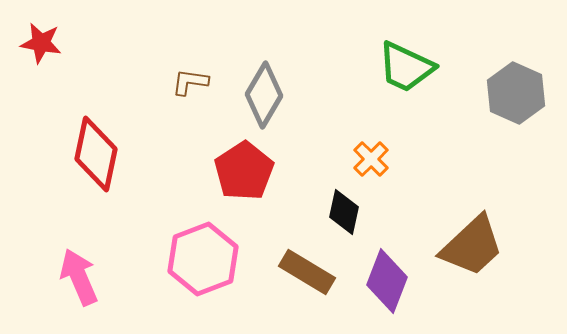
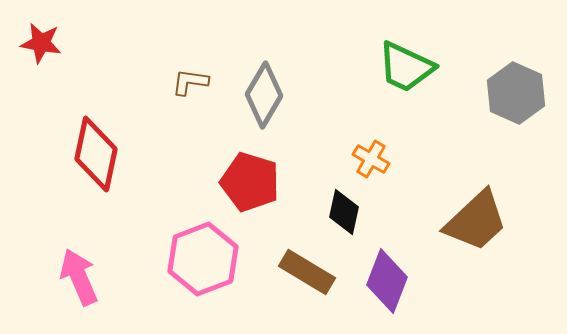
orange cross: rotated 15 degrees counterclockwise
red pentagon: moved 6 px right, 11 px down; rotated 22 degrees counterclockwise
brown trapezoid: moved 4 px right, 25 px up
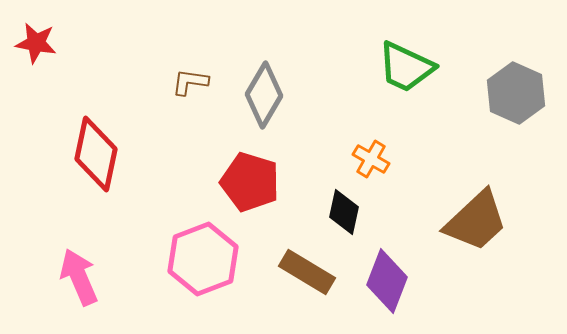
red star: moved 5 px left
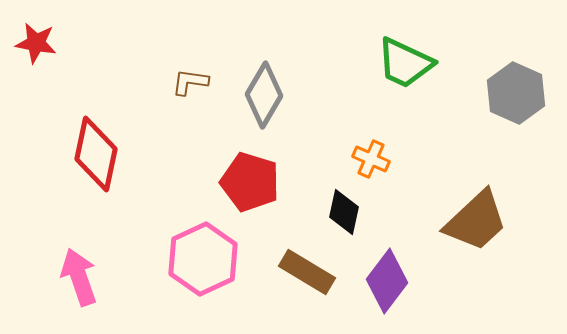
green trapezoid: moved 1 px left, 4 px up
orange cross: rotated 6 degrees counterclockwise
pink hexagon: rotated 4 degrees counterclockwise
pink arrow: rotated 4 degrees clockwise
purple diamond: rotated 16 degrees clockwise
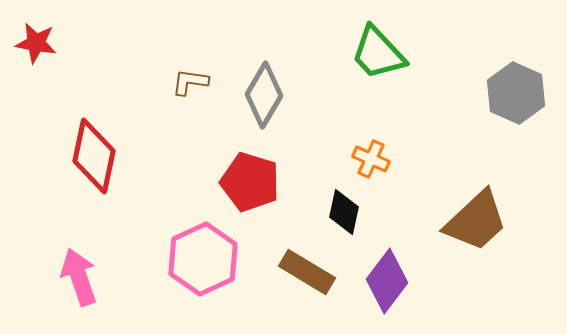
green trapezoid: moved 27 px left, 10 px up; rotated 22 degrees clockwise
red diamond: moved 2 px left, 2 px down
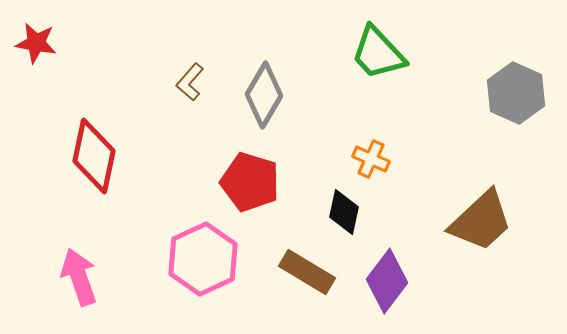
brown L-shape: rotated 57 degrees counterclockwise
brown trapezoid: moved 5 px right
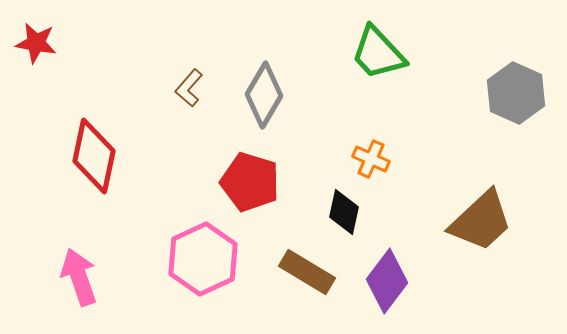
brown L-shape: moved 1 px left, 6 px down
